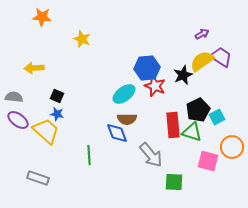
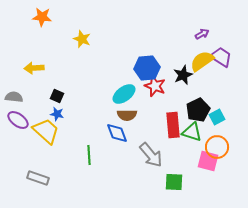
brown semicircle: moved 4 px up
orange circle: moved 15 px left
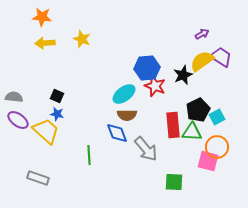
yellow arrow: moved 11 px right, 25 px up
green triangle: rotated 15 degrees counterclockwise
gray arrow: moved 5 px left, 6 px up
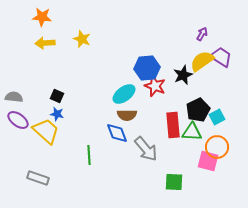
purple arrow: rotated 32 degrees counterclockwise
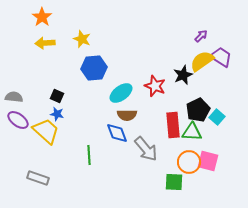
orange star: rotated 30 degrees clockwise
purple arrow: moved 1 px left, 2 px down; rotated 16 degrees clockwise
blue hexagon: moved 53 px left
cyan ellipse: moved 3 px left, 1 px up
cyan square: rotated 21 degrees counterclockwise
orange circle: moved 28 px left, 15 px down
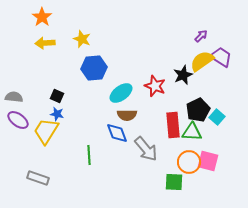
yellow trapezoid: rotated 100 degrees counterclockwise
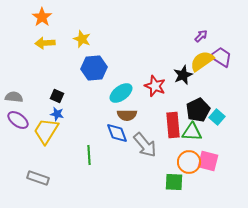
gray arrow: moved 1 px left, 4 px up
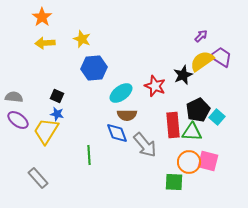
gray rectangle: rotated 30 degrees clockwise
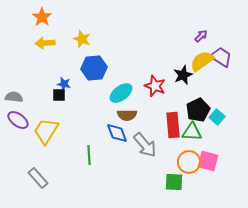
black square: moved 2 px right, 1 px up; rotated 24 degrees counterclockwise
blue star: moved 7 px right, 30 px up
